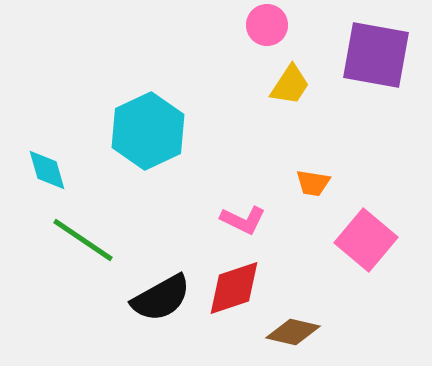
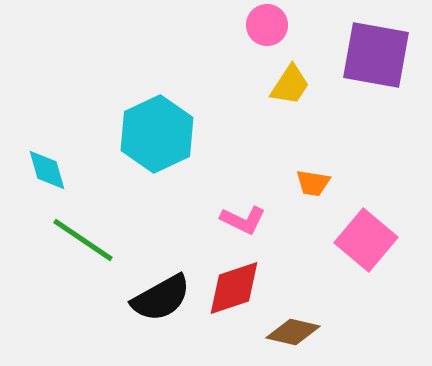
cyan hexagon: moved 9 px right, 3 px down
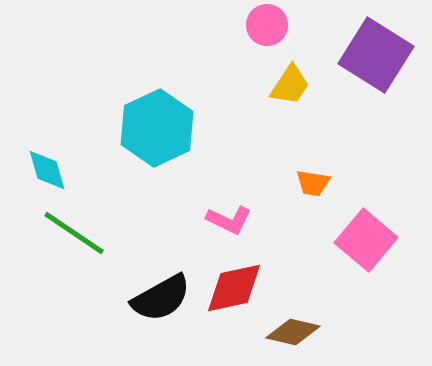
purple square: rotated 22 degrees clockwise
cyan hexagon: moved 6 px up
pink L-shape: moved 14 px left
green line: moved 9 px left, 7 px up
red diamond: rotated 6 degrees clockwise
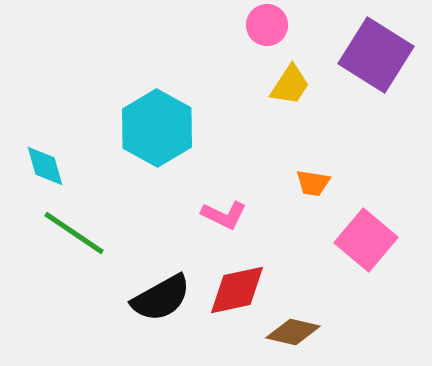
cyan hexagon: rotated 6 degrees counterclockwise
cyan diamond: moved 2 px left, 4 px up
pink L-shape: moved 5 px left, 5 px up
red diamond: moved 3 px right, 2 px down
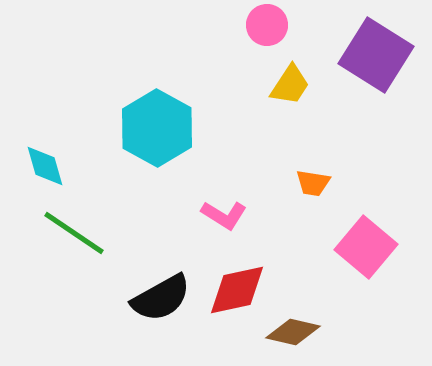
pink L-shape: rotated 6 degrees clockwise
pink square: moved 7 px down
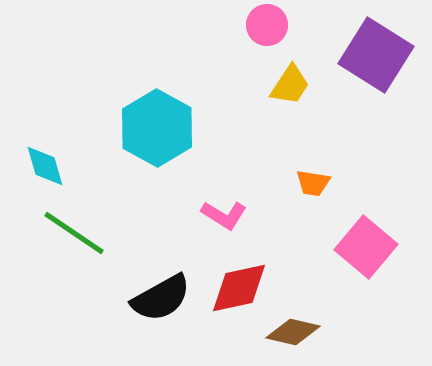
red diamond: moved 2 px right, 2 px up
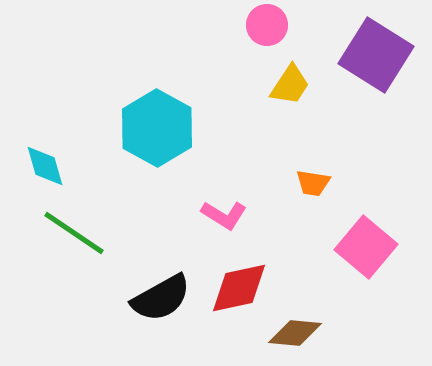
brown diamond: moved 2 px right, 1 px down; rotated 8 degrees counterclockwise
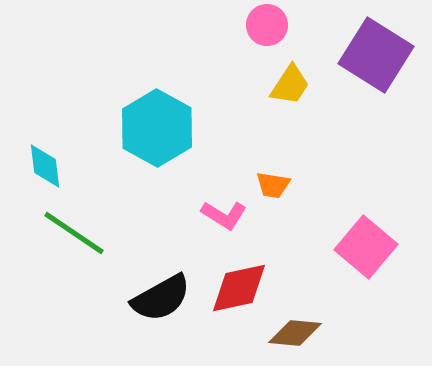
cyan diamond: rotated 9 degrees clockwise
orange trapezoid: moved 40 px left, 2 px down
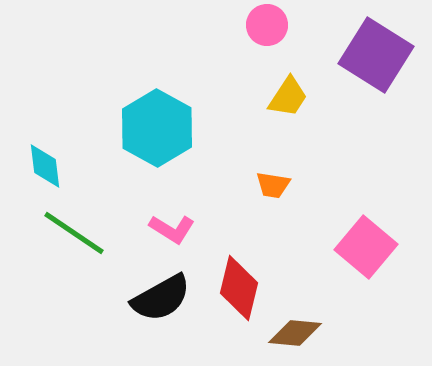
yellow trapezoid: moved 2 px left, 12 px down
pink L-shape: moved 52 px left, 14 px down
red diamond: rotated 64 degrees counterclockwise
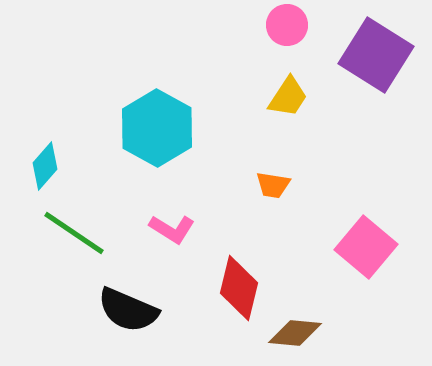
pink circle: moved 20 px right
cyan diamond: rotated 48 degrees clockwise
black semicircle: moved 33 px left, 12 px down; rotated 52 degrees clockwise
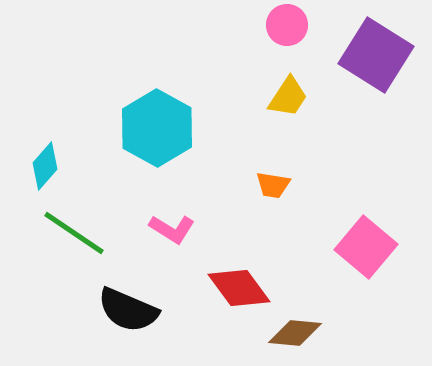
red diamond: rotated 50 degrees counterclockwise
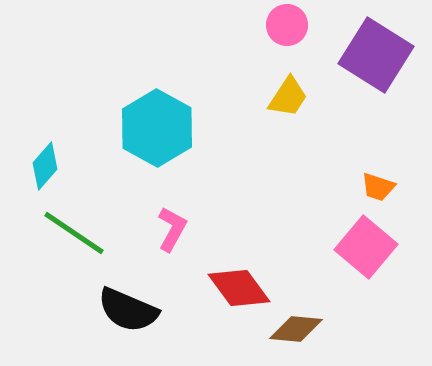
orange trapezoid: moved 105 px right, 2 px down; rotated 9 degrees clockwise
pink L-shape: rotated 93 degrees counterclockwise
brown diamond: moved 1 px right, 4 px up
